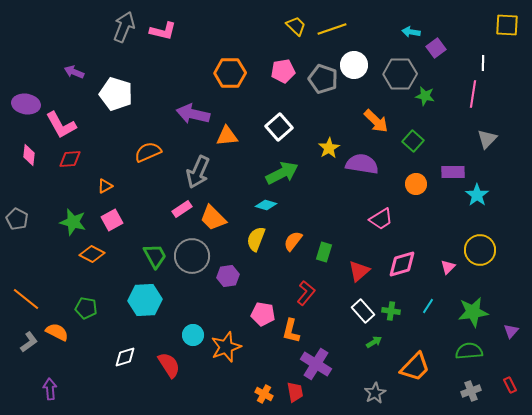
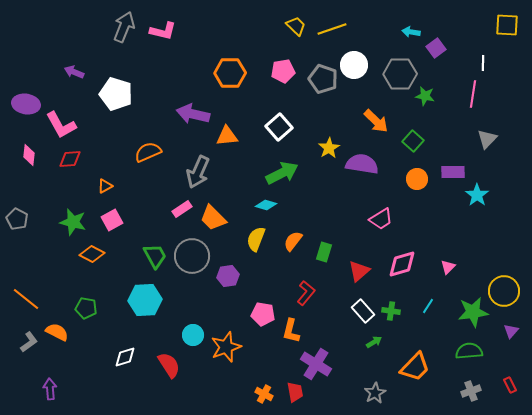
orange circle at (416, 184): moved 1 px right, 5 px up
yellow circle at (480, 250): moved 24 px right, 41 px down
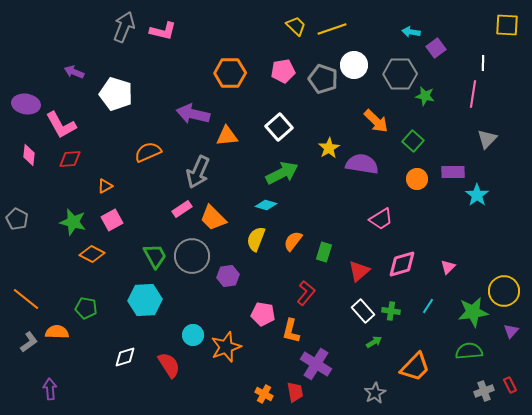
orange semicircle at (57, 332): rotated 25 degrees counterclockwise
gray cross at (471, 391): moved 13 px right
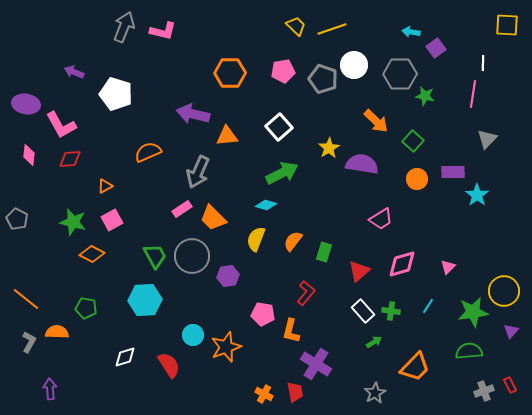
gray L-shape at (29, 342): rotated 25 degrees counterclockwise
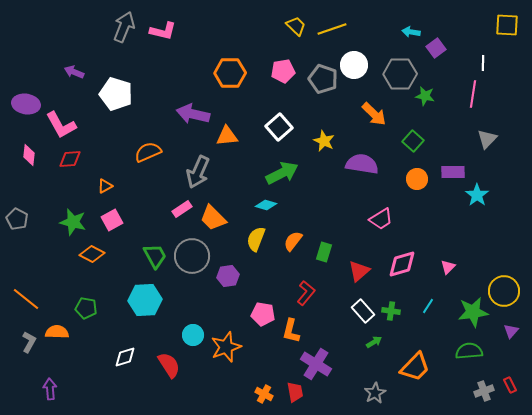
orange arrow at (376, 121): moved 2 px left, 7 px up
yellow star at (329, 148): moved 5 px left, 7 px up; rotated 15 degrees counterclockwise
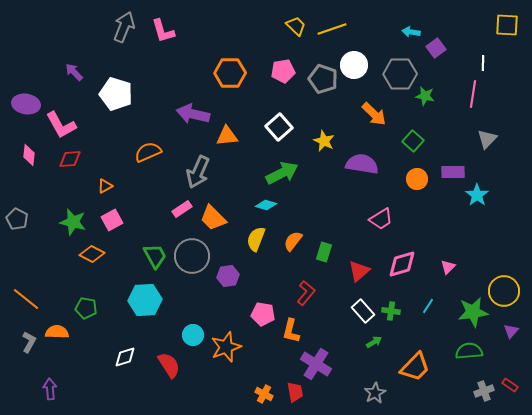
pink L-shape at (163, 31): rotated 60 degrees clockwise
purple arrow at (74, 72): rotated 24 degrees clockwise
red rectangle at (510, 385): rotated 28 degrees counterclockwise
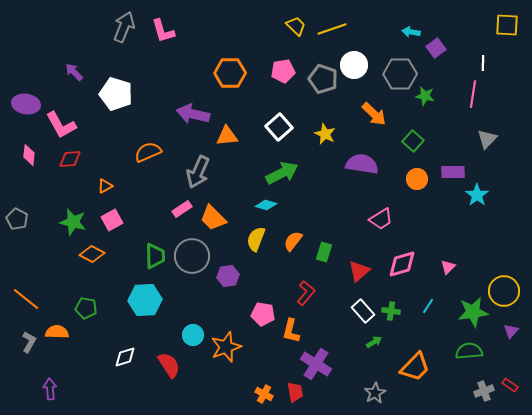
yellow star at (324, 141): moved 1 px right, 7 px up
green trapezoid at (155, 256): rotated 28 degrees clockwise
